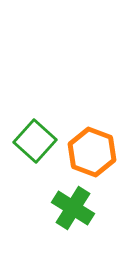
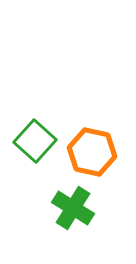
orange hexagon: rotated 9 degrees counterclockwise
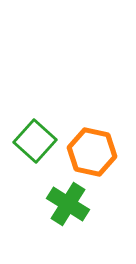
green cross: moved 5 px left, 4 px up
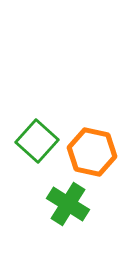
green square: moved 2 px right
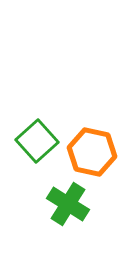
green square: rotated 6 degrees clockwise
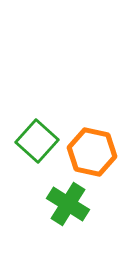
green square: rotated 6 degrees counterclockwise
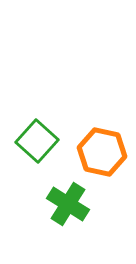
orange hexagon: moved 10 px right
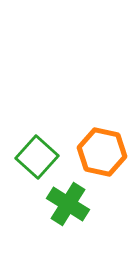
green square: moved 16 px down
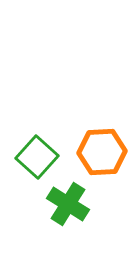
orange hexagon: rotated 15 degrees counterclockwise
